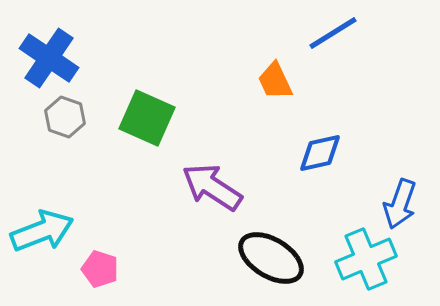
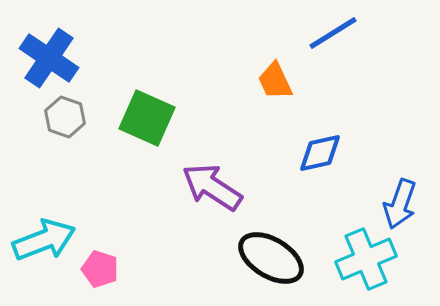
cyan arrow: moved 2 px right, 9 px down
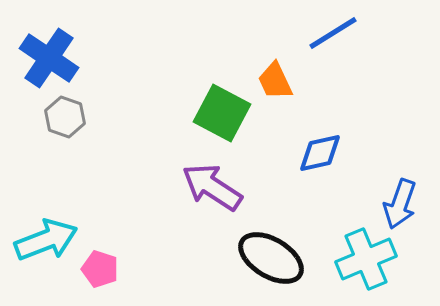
green square: moved 75 px right, 5 px up; rotated 4 degrees clockwise
cyan arrow: moved 2 px right
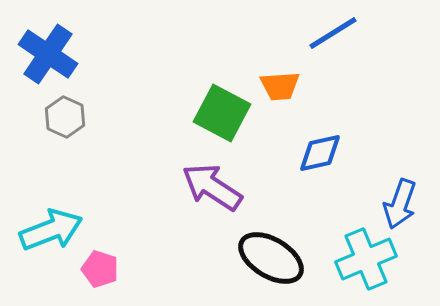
blue cross: moved 1 px left, 4 px up
orange trapezoid: moved 5 px right, 5 px down; rotated 69 degrees counterclockwise
gray hexagon: rotated 6 degrees clockwise
cyan arrow: moved 5 px right, 10 px up
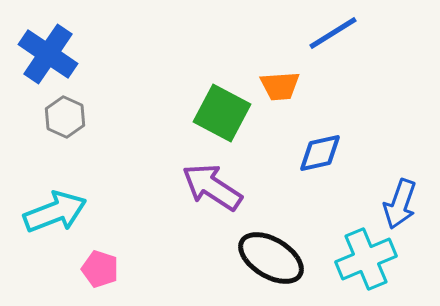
cyan arrow: moved 4 px right, 18 px up
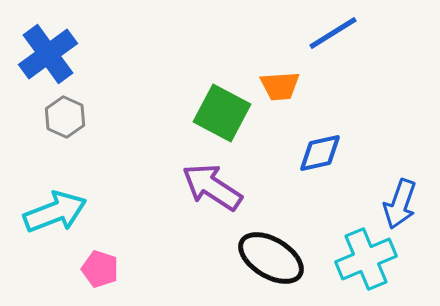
blue cross: rotated 20 degrees clockwise
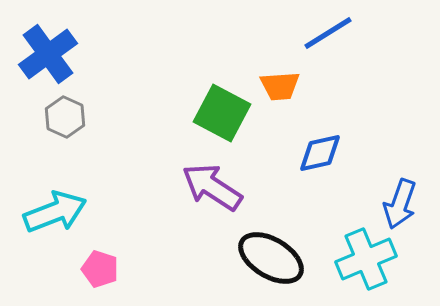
blue line: moved 5 px left
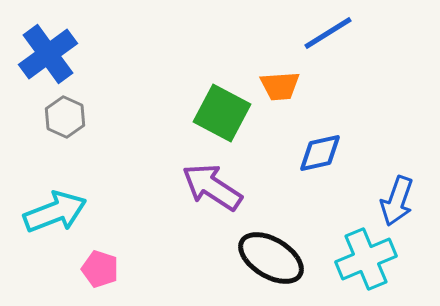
blue arrow: moved 3 px left, 3 px up
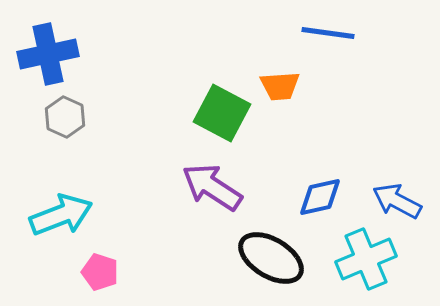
blue line: rotated 40 degrees clockwise
blue cross: rotated 24 degrees clockwise
blue diamond: moved 44 px down
blue arrow: rotated 99 degrees clockwise
cyan arrow: moved 6 px right, 3 px down
pink pentagon: moved 3 px down
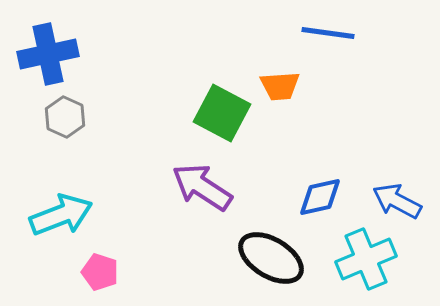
purple arrow: moved 10 px left
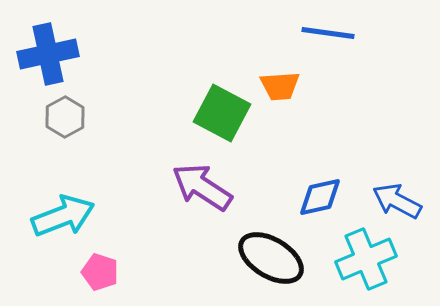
gray hexagon: rotated 6 degrees clockwise
cyan arrow: moved 2 px right, 1 px down
